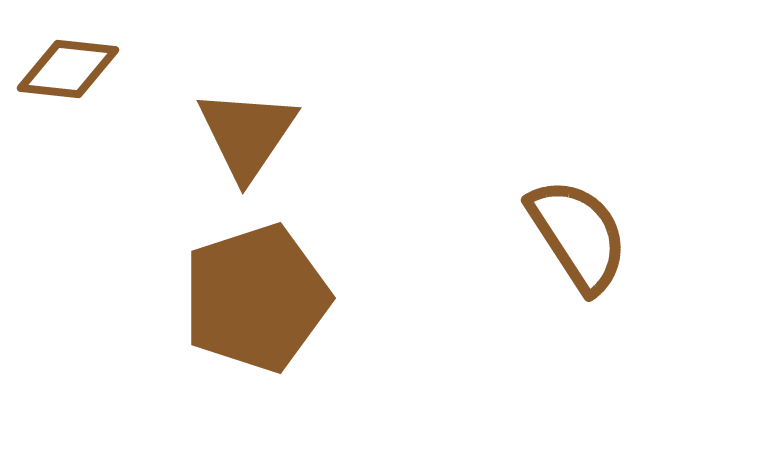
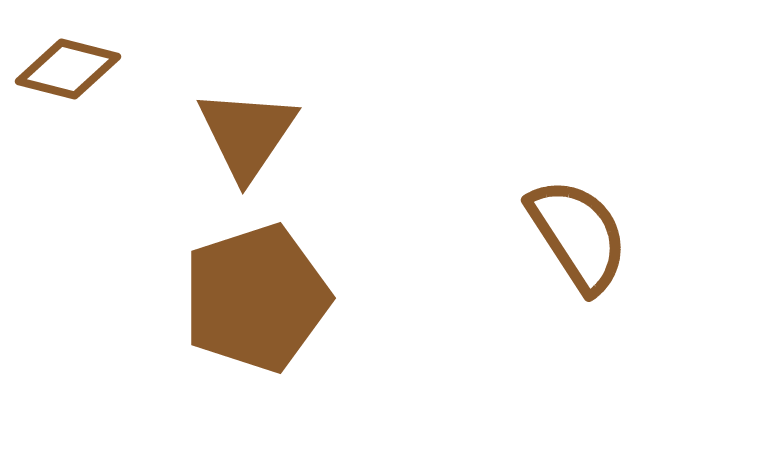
brown diamond: rotated 8 degrees clockwise
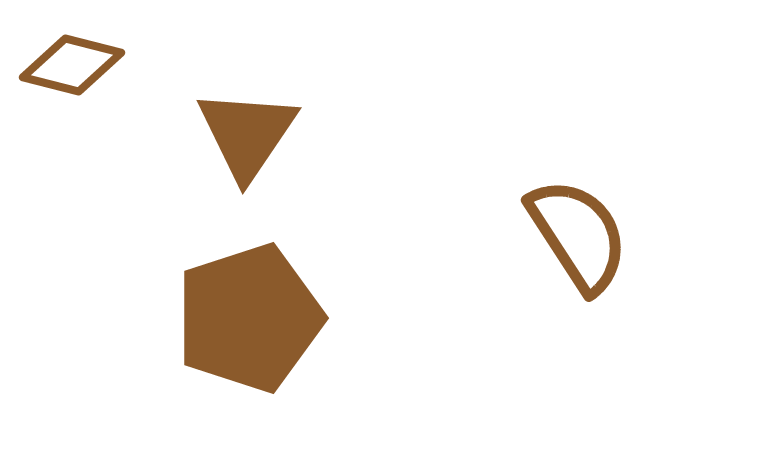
brown diamond: moved 4 px right, 4 px up
brown pentagon: moved 7 px left, 20 px down
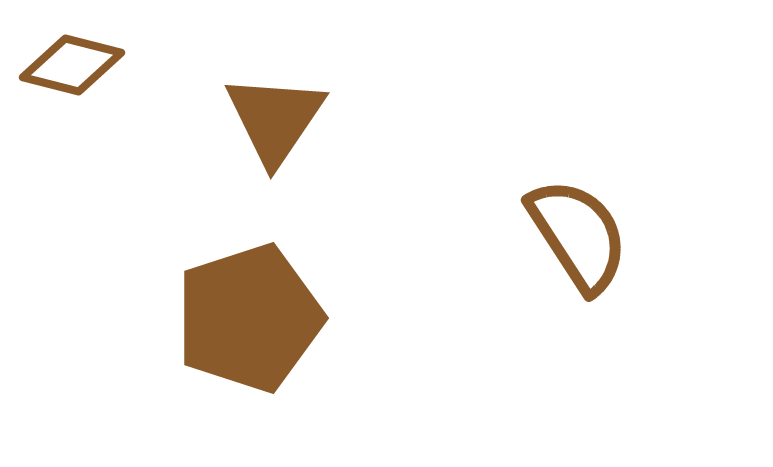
brown triangle: moved 28 px right, 15 px up
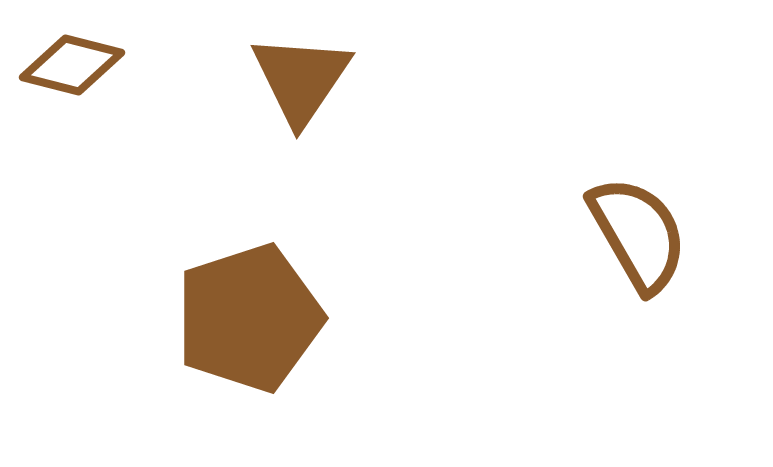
brown triangle: moved 26 px right, 40 px up
brown semicircle: moved 60 px right, 1 px up; rotated 3 degrees clockwise
